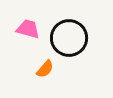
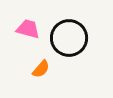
orange semicircle: moved 4 px left
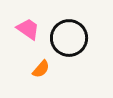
pink trapezoid: rotated 20 degrees clockwise
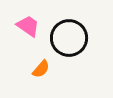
pink trapezoid: moved 3 px up
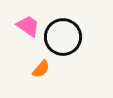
black circle: moved 6 px left, 1 px up
